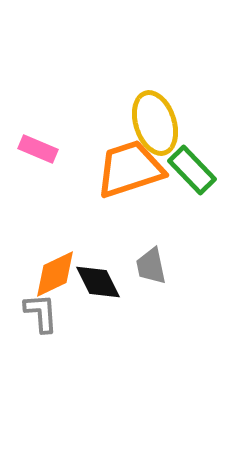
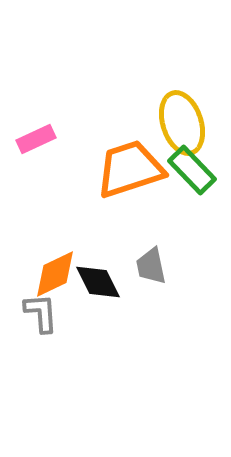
yellow ellipse: moved 27 px right
pink rectangle: moved 2 px left, 10 px up; rotated 48 degrees counterclockwise
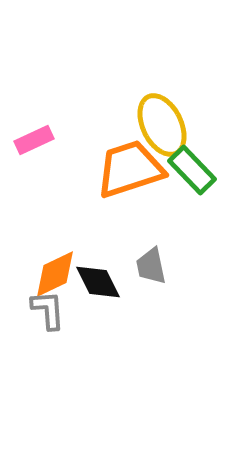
yellow ellipse: moved 20 px left, 2 px down; rotated 8 degrees counterclockwise
pink rectangle: moved 2 px left, 1 px down
gray L-shape: moved 7 px right, 3 px up
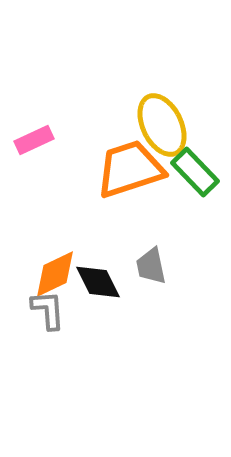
green rectangle: moved 3 px right, 2 px down
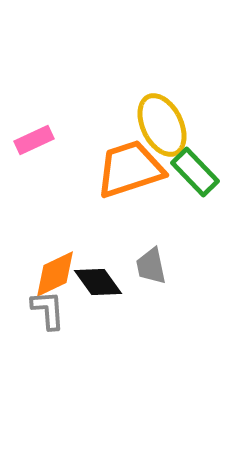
black diamond: rotated 9 degrees counterclockwise
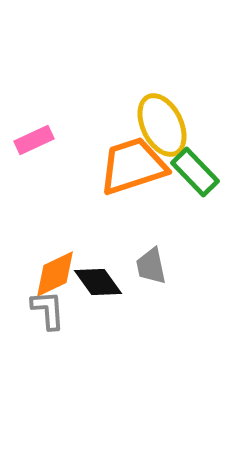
orange trapezoid: moved 3 px right, 3 px up
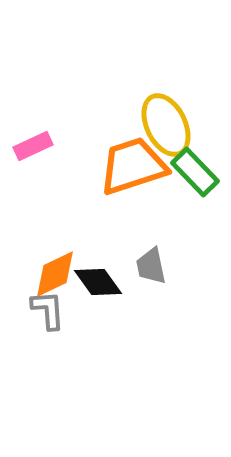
yellow ellipse: moved 4 px right
pink rectangle: moved 1 px left, 6 px down
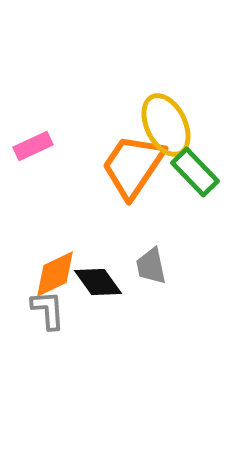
orange trapezoid: rotated 38 degrees counterclockwise
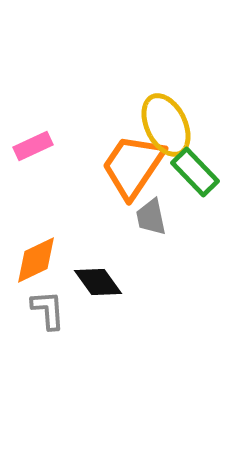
gray trapezoid: moved 49 px up
orange diamond: moved 19 px left, 14 px up
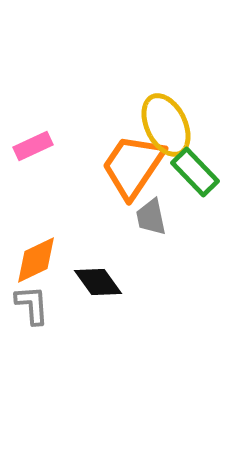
gray L-shape: moved 16 px left, 5 px up
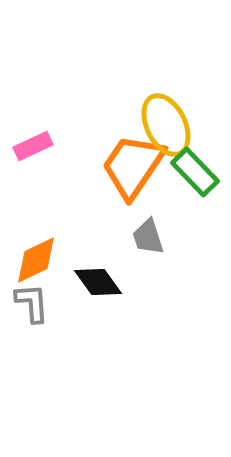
gray trapezoid: moved 3 px left, 20 px down; rotated 6 degrees counterclockwise
gray L-shape: moved 2 px up
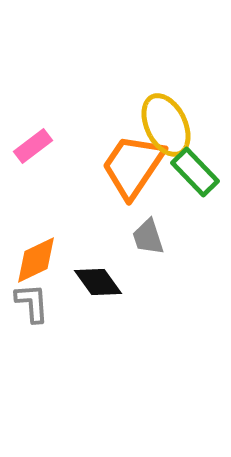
pink rectangle: rotated 12 degrees counterclockwise
